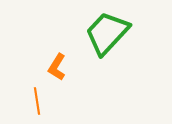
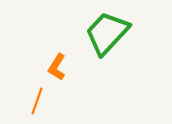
orange line: rotated 28 degrees clockwise
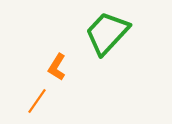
orange line: rotated 16 degrees clockwise
